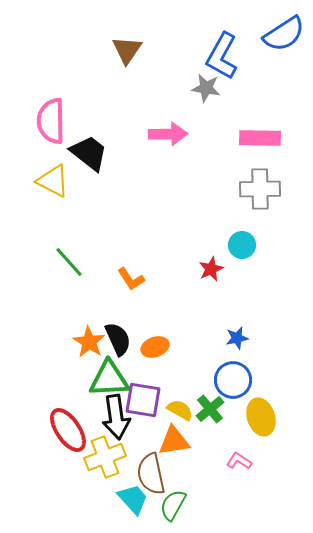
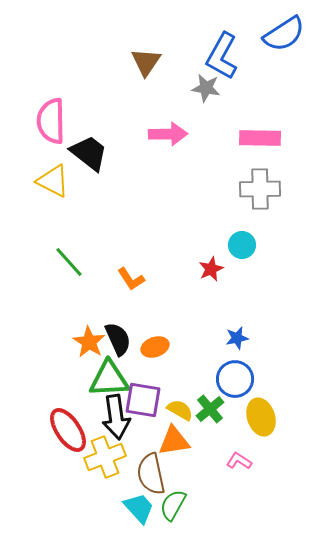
brown triangle: moved 19 px right, 12 px down
blue circle: moved 2 px right, 1 px up
cyan trapezoid: moved 6 px right, 9 px down
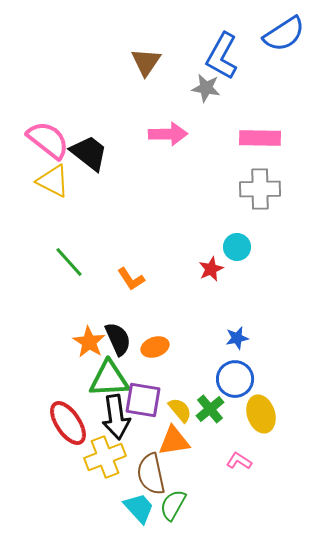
pink semicircle: moved 3 px left, 19 px down; rotated 129 degrees clockwise
cyan circle: moved 5 px left, 2 px down
yellow semicircle: rotated 20 degrees clockwise
yellow ellipse: moved 3 px up
red ellipse: moved 7 px up
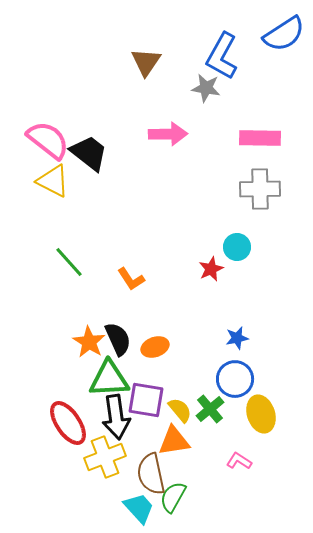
purple square: moved 3 px right
green semicircle: moved 8 px up
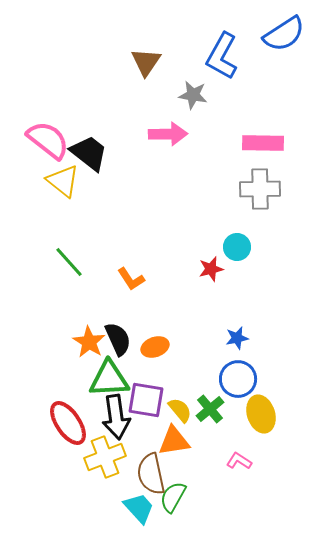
gray star: moved 13 px left, 7 px down
pink rectangle: moved 3 px right, 5 px down
yellow triangle: moved 10 px right; rotated 12 degrees clockwise
red star: rotated 10 degrees clockwise
blue circle: moved 3 px right
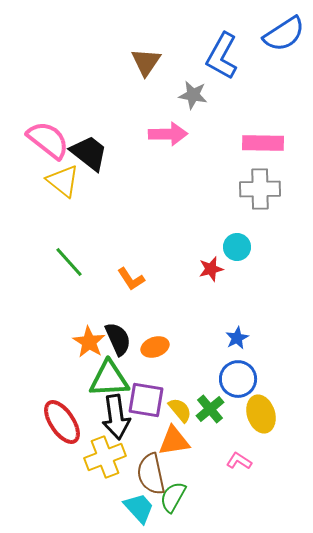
blue star: rotated 15 degrees counterclockwise
red ellipse: moved 6 px left, 1 px up
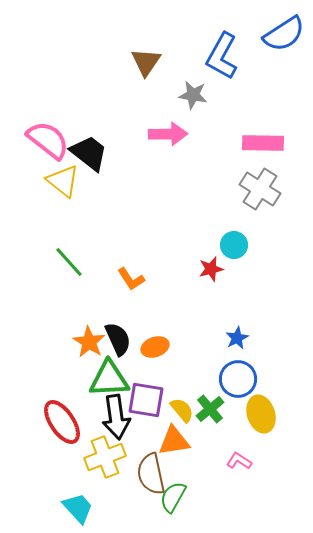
gray cross: rotated 33 degrees clockwise
cyan circle: moved 3 px left, 2 px up
yellow semicircle: moved 2 px right
cyan trapezoid: moved 61 px left
